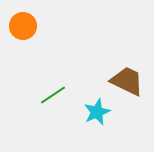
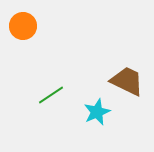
green line: moved 2 px left
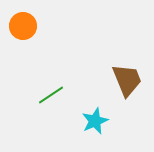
brown trapezoid: moved 1 px up; rotated 42 degrees clockwise
cyan star: moved 2 px left, 9 px down
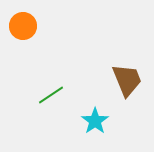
cyan star: rotated 12 degrees counterclockwise
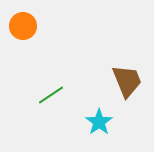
brown trapezoid: moved 1 px down
cyan star: moved 4 px right, 1 px down
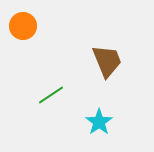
brown trapezoid: moved 20 px left, 20 px up
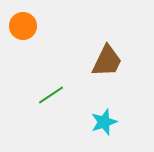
brown trapezoid: rotated 48 degrees clockwise
cyan star: moved 5 px right; rotated 16 degrees clockwise
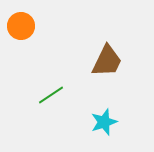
orange circle: moved 2 px left
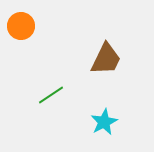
brown trapezoid: moved 1 px left, 2 px up
cyan star: rotated 8 degrees counterclockwise
